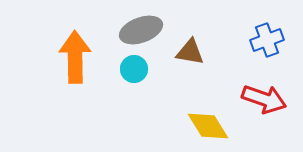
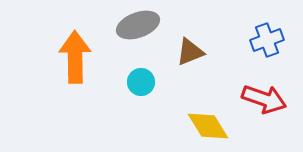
gray ellipse: moved 3 px left, 5 px up
brown triangle: rotated 32 degrees counterclockwise
cyan circle: moved 7 px right, 13 px down
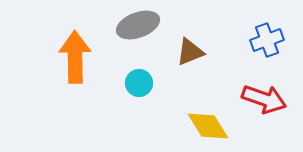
cyan circle: moved 2 px left, 1 px down
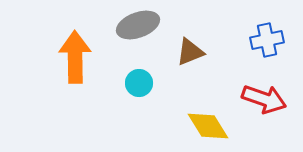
blue cross: rotated 8 degrees clockwise
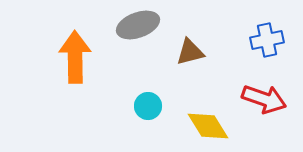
brown triangle: rotated 8 degrees clockwise
cyan circle: moved 9 px right, 23 px down
